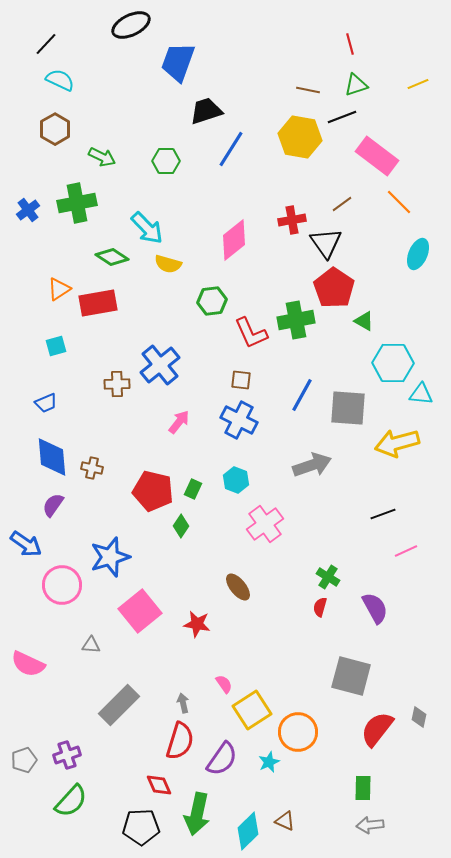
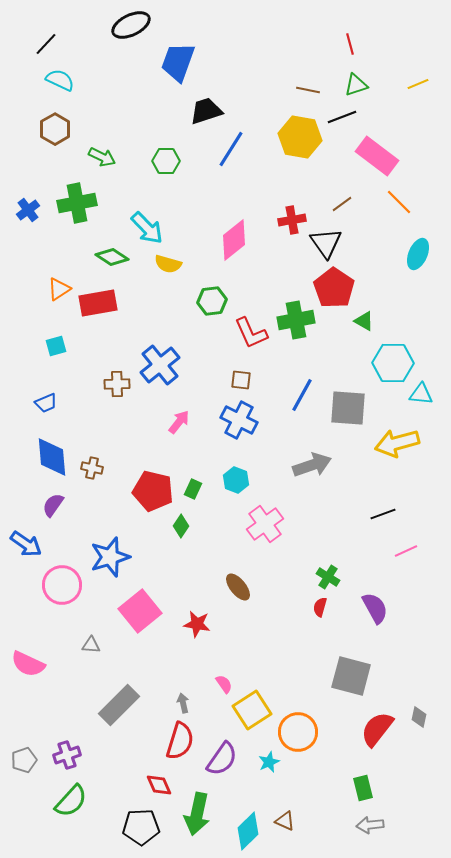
green rectangle at (363, 788): rotated 15 degrees counterclockwise
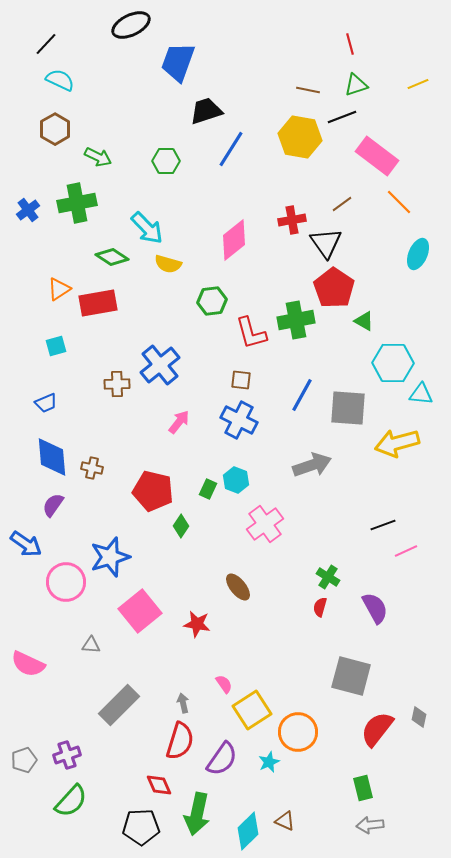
green arrow at (102, 157): moved 4 px left
red L-shape at (251, 333): rotated 9 degrees clockwise
green rectangle at (193, 489): moved 15 px right
black line at (383, 514): moved 11 px down
pink circle at (62, 585): moved 4 px right, 3 px up
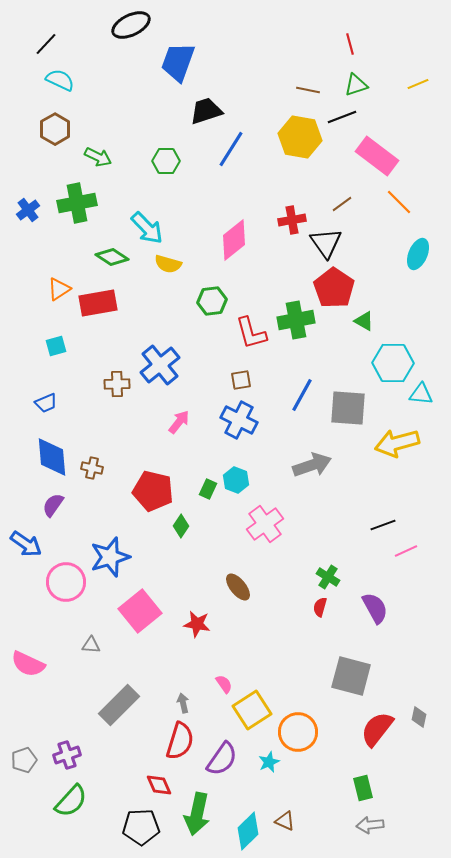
brown square at (241, 380): rotated 15 degrees counterclockwise
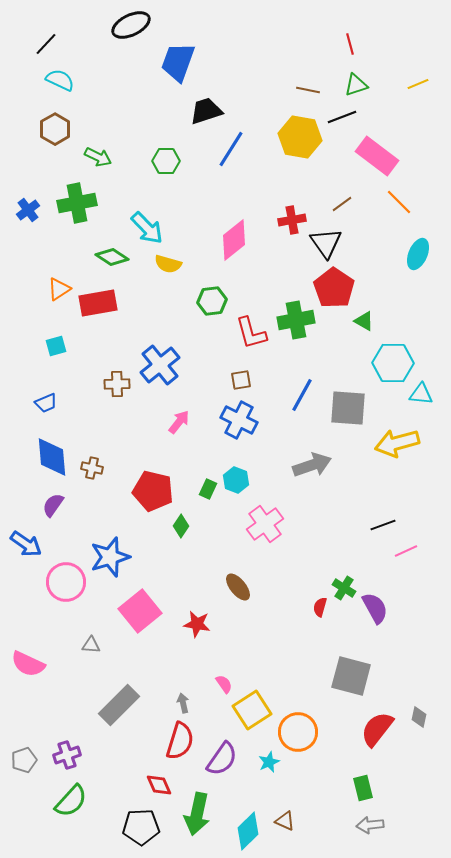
green cross at (328, 577): moved 16 px right, 11 px down
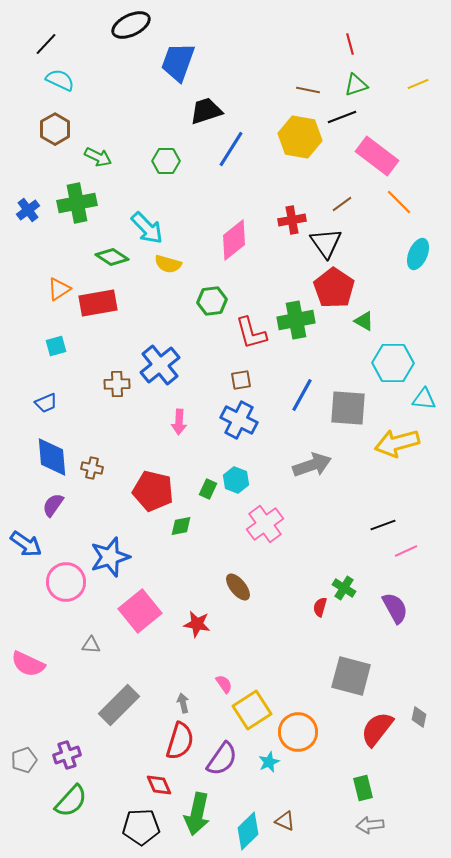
cyan triangle at (421, 394): moved 3 px right, 5 px down
pink arrow at (179, 422): rotated 145 degrees clockwise
green diamond at (181, 526): rotated 45 degrees clockwise
purple semicircle at (375, 608): moved 20 px right
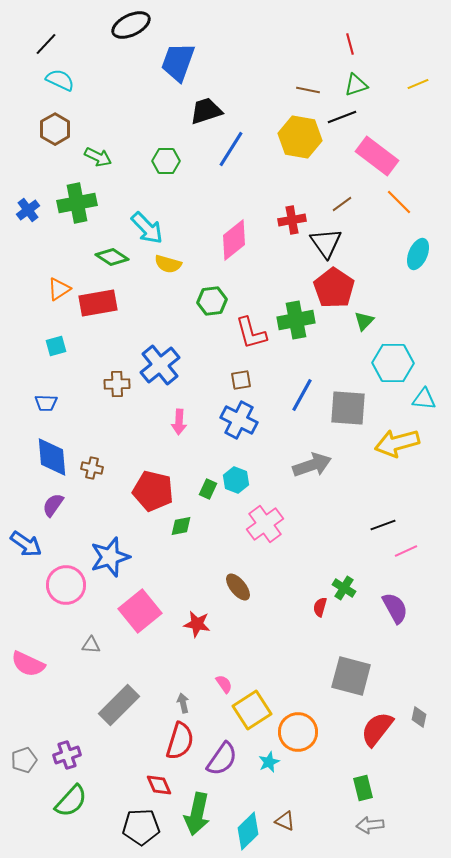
green triangle at (364, 321): rotated 45 degrees clockwise
blue trapezoid at (46, 403): rotated 25 degrees clockwise
pink circle at (66, 582): moved 3 px down
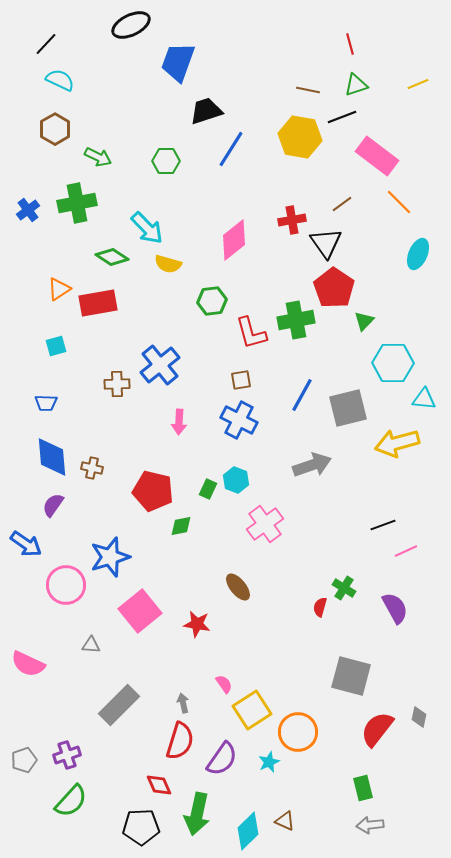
gray square at (348, 408): rotated 18 degrees counterclockwise
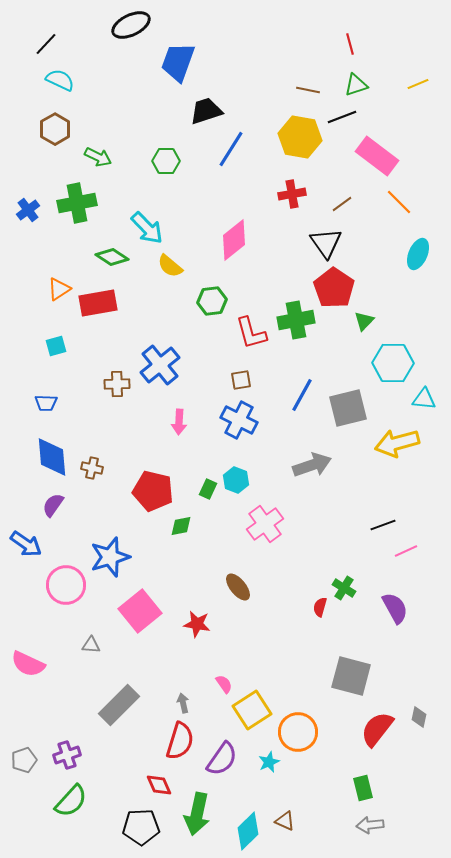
red cross at (292, 220): moved 26 px up
yellow semicircle at (168, 264): moved 2 px right, 2 px down; rotated 24 degrees clockwise
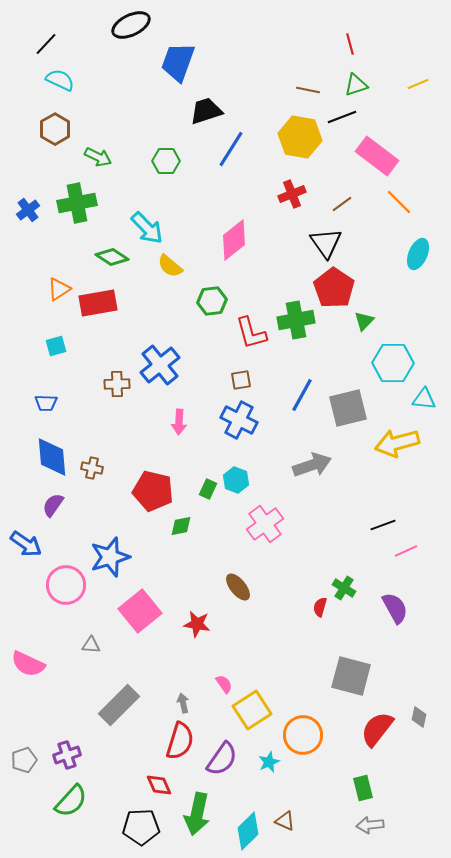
red cross at (292, 194): rotated 12 degrees counterclockwise
orange circle at (298, 732): moved 5 px right, 3 px down
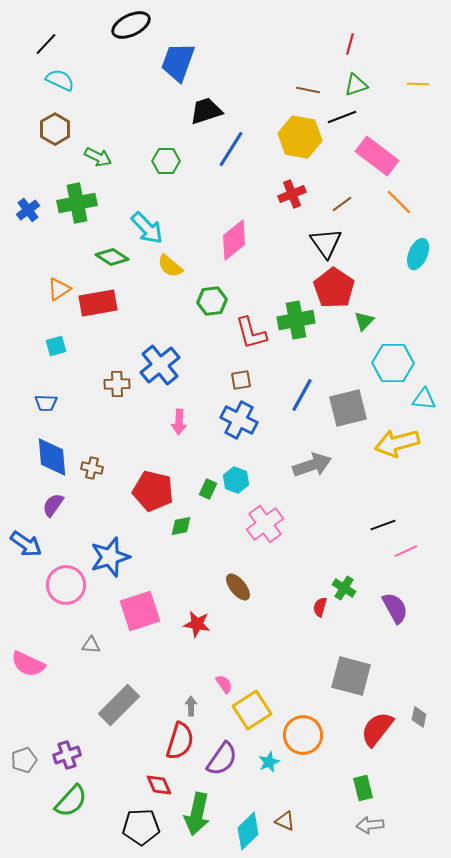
red line at (350, 44): rotated 30 degrees clockwise
yellow line at (418, 84): rotated 25 degrees clockwise
pink square at (140, 611): rotated 21 degrees clockwise
gray arrow at (183, 703): moved 8 px right, 3 px down; rotated 12 degrees clockwise
